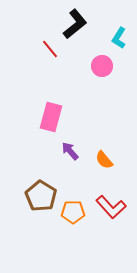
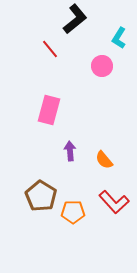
black L-shape: moved 5 px up
pink rectangle: moved 2 px left, 7 px up
purple arrow: rotated 36 degrees clockwise
red L-shape: moved 3 px right, 5 px up
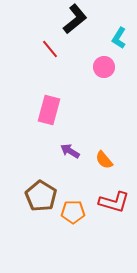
pink circle: moved 2 px right, 1 px down
purple arrow: rotated 54 degrees counterclockwise
red L-shape: rotated 32 degrees counterclockwise
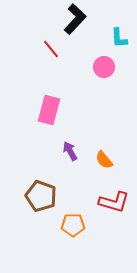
black L-shape: rotated 8 degrees counterclockwise
cyan L-shape: rotated 35 degrees counterclockwise
red line: moved 1 px right
purple arrow: rotated 30 degrees clockwise
brown pentagon: rotated 12 degrees counterclockwise
orange pentagon: moved 13 px down
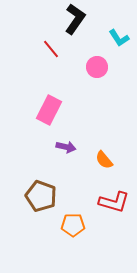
black L-shape: rotated 8 degrees counterclockwise
cyan L-shape: rotated 30 degrees counterclockwise
pink circle: moved 7 px left
pink rectangle: rotated 12 degrees clockwise
purple arrow: moved 4 px left, 4 px up; rotated 132 degrees clockwise
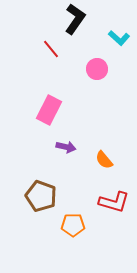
cyan L-shape: rotated 15 degrees counterclockwise
pink circle: moved 2 px down
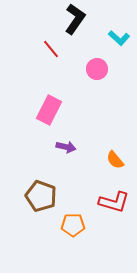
orange semicircle: moved 11 px right
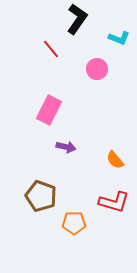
black L-shape: moved 2 px right
cyan L-shape: rotated 20 degrees counterclockwise
orange pentagon: moved 1 px right, 2 px up
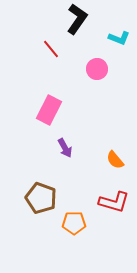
purple arrow: moved 1 px left, 1 px down; rotated 48 degrees clockwise
brown pentagon: moved 2 px down
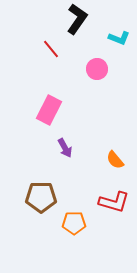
brown pentagon: moved 1 px up; rotated 20 degrees counterclockwise
